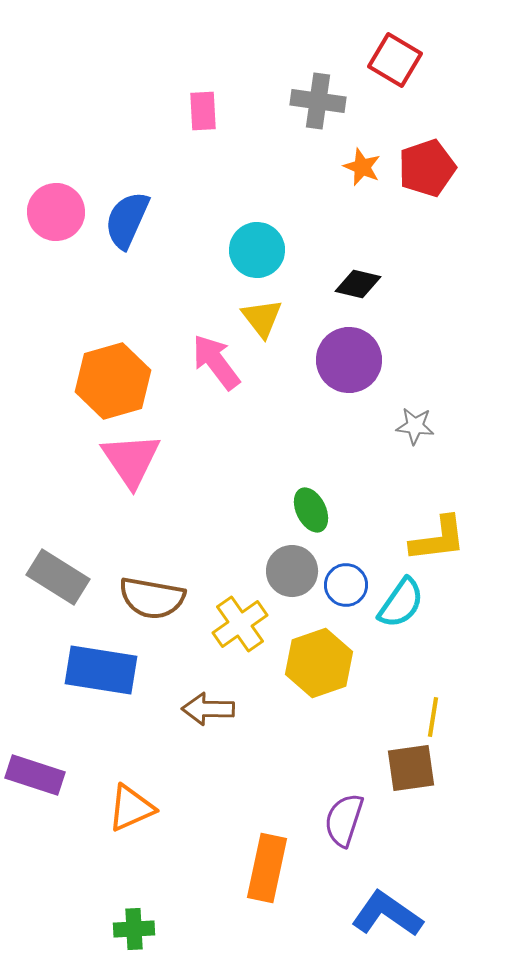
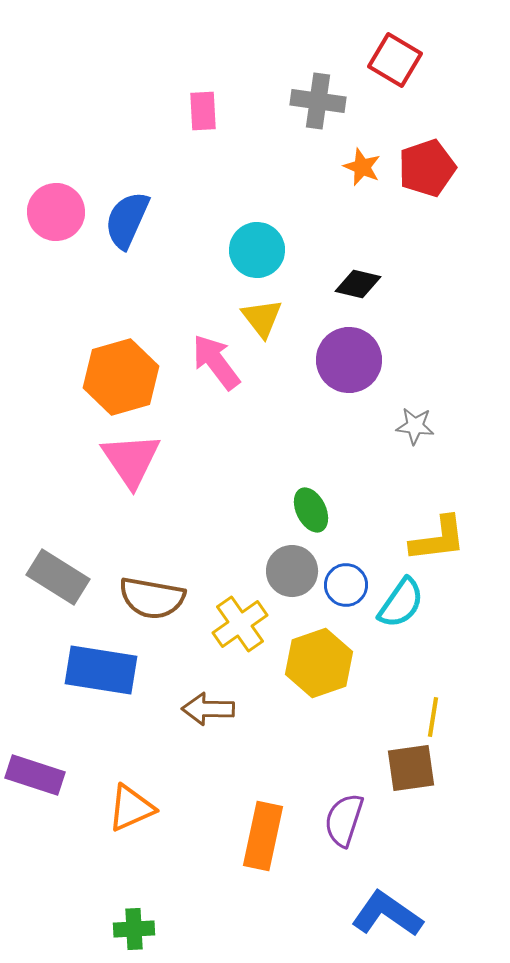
orange hexagon: moved 8 px right, 4 px up
orange rectangle: moved 4 px left, 32 px up
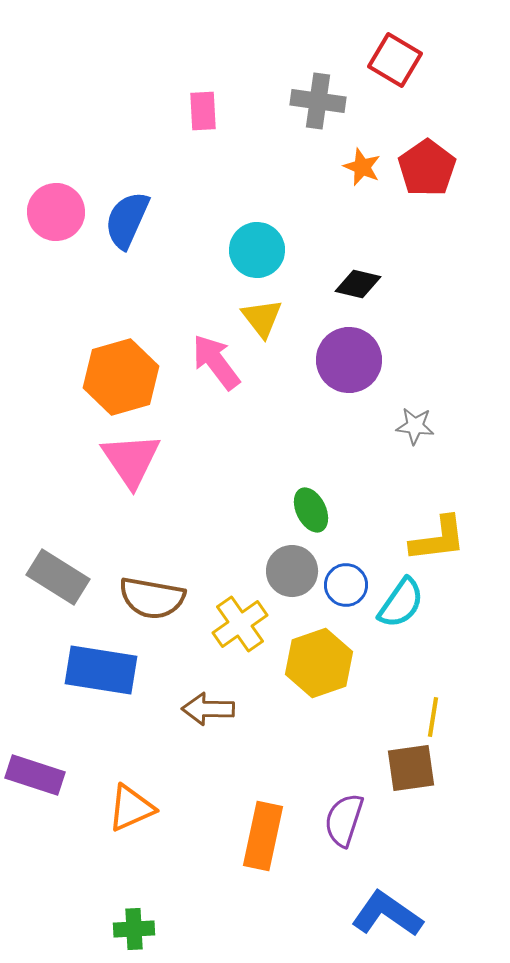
red pentagon: rotated 16 degrees counterclockwise
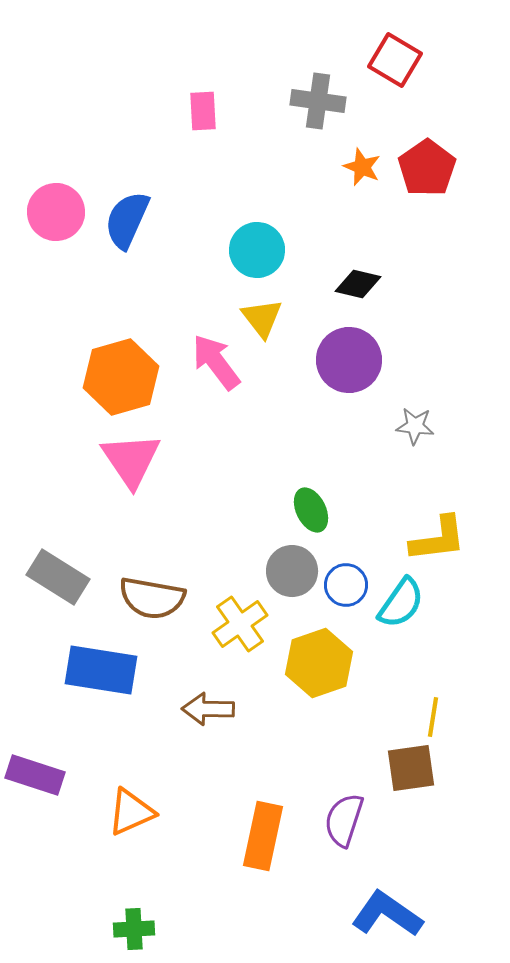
orange triangle: moved 4 px down
